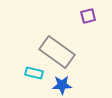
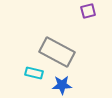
purple square: moved 5 px up
gray rectangle: rotated 8 degrees counterclockwise
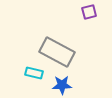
purple square: moved 1 px right, 1 px down
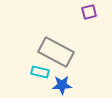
gray rectangle: moved 1 px left
cyan rectangle: moved 6 px right, 1 px up
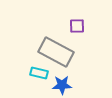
purple square: moved 12 px left, 14 px down; rotated 14 degrees clockwise
cyan rectangle: moved 1 px left, 1 px down
